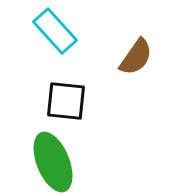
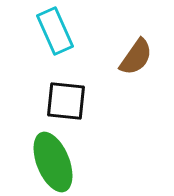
cyan rectangle: rotated 18 degrees clockwise
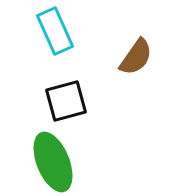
black square: rotated 21 degrees counterclockwise
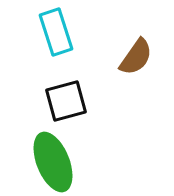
cyan rectangle: moved 1 px right, 1 px down; rotated 6 degrees clockwise
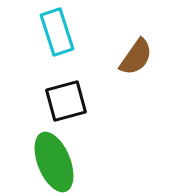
cyan rectangle: moved 1 px right
green ellipse: moved 1 px right
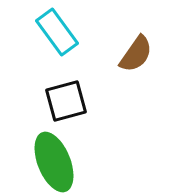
cyan rectangle: rotated 18 degrees counterclockwise
brown semicircle: moved 3 px up
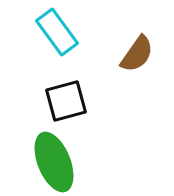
brown semicircle: moved 1 px right
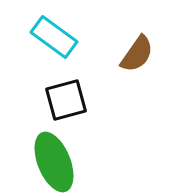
cyan rectangle: moved 3 px left, 5 px down; rotated 18 degrees counterclockwise
black square: moved 1 px up
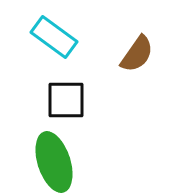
black square: rotated 15 degrees clockwise
green ellipse: rotated 4 degrees clockwise
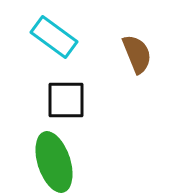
brown semicircle: rotated 57 degrees counterclockwise
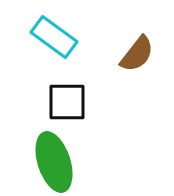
brown semicircle: rotated 60 degrees clockwise
black square: moved 1 px right, 2 px down
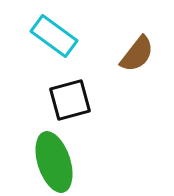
cyan rectangle: moved 1 px up
black square: moved 3 px right, 2 px up; rotated 15 degrees counterclockwise
